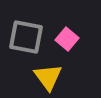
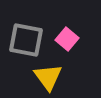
gray square: moved 3 px down
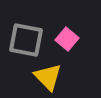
yellow triangle: rotated 8 degrees counterclockwise
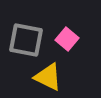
yellow triangle: rotated 20 degrees counterclockwise
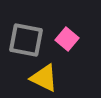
yellow triangle: moved 4 px left, 1 px down
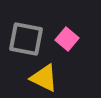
gray square: moved 1 px up
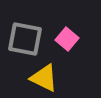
gray square: moved 1 px left
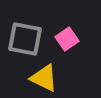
pink square: rotated 15 degrees clockwise
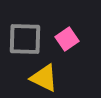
gray square: rotated 9 degrees counterclockwise
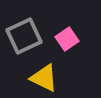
gray square: moved 1 px left, 3 px up; rotated 27 degrees counterclockwise
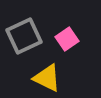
yellow triangle: moved 3 px right
